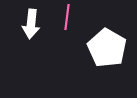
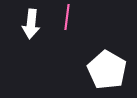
white pentagon: moved 22 px down
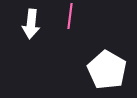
pink line: moved 3 px right, 1 px up
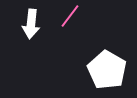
pink line: rotated 30 degrees clockwise
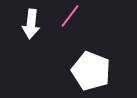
white pentagon: moved 16 px left, 1 px down; rotated 9 degrees counterclockwise
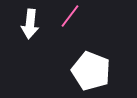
white arrow: moved 1 px left
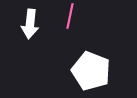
pink line: rotated 25 degrees counterclockwise
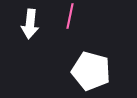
white pentagon: rotated 6 degrees counterclockwise
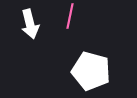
white arrow: rotated 20 degrees counterclockwise
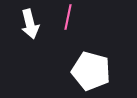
pink line: moved 2 px left, 1 px down
